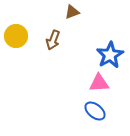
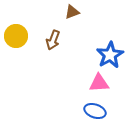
blue ellipse: rotated 20 degrees counterclockwise
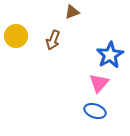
pink triangle: rotated 45 degrees counterclockwise
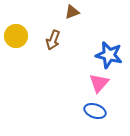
blue star: moved 1 px left; rotated 28 degrees counterclockwise
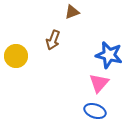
yellow circle: moved 20 px down
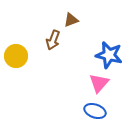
brown triangle: moved 1 px left, 8 px down
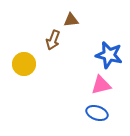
brown triangle: rotated 14 degrees clockwise
yellow circle: moved 8 px right, 8 px down
pink triangle: moved 2 px right, 2 px down; rotated 35 degrees clockwise
blue ellipse: moved 2 px right, 2 px down
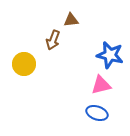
blue star: moved 1 px right
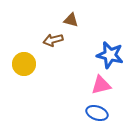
brown triangle: rotated 21 degrees clockwise
brown arrow: rotated 54 degrees clockwise
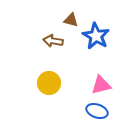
brown arrow: moved 1 px down; rotated 24 degrees clockwise
blue star: moved 14 px left, 19 px up; rotated 16 degrees clockwise
yellow circle: moved 25 px right, 19 px down
blue ellipse: moved 2 px up
